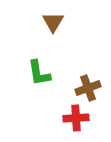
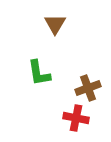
brown triangle: moved 2 px right, 2 px down
red cross: rotated 15 degrees clockwise
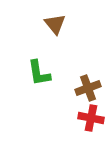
brown triangle: rotated 10 degrees counterclockwise
red cross: moved 15 px right
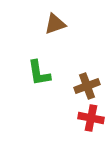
brown triangle: rotated 50 degrees clockwise
brown cross: moved 1 px left, 2 px up
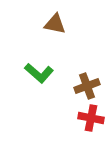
brown triangle: rotated 30 degrees clockwise
green L-shape: rotated 40 degrees counterclockwise
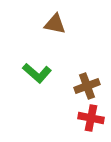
green L-shape: moved 2 px left
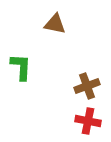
green L-shape: moved 16 px left, 6 px up; rotated 128 degrees counterclockwise
red cross: moved 3 px left, 3 px down
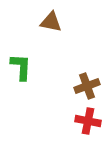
brown triangle: moved 4 px left, 2 px up
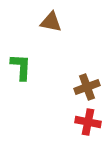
brown cross: moved 1 px down
red cross: moved 1 px down
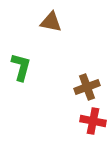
green L-shape: rotated 12 degrees clockwise
red cross: moved 5 px right, 1 px up
